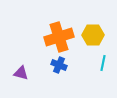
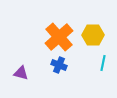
orange cross: rotated 24 degrees counterclockwise
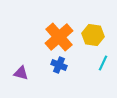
yellow hexagon: rotated 10 degrees clockwise
cyan line: rotated 14 degrees clockwise
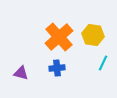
blue cross: moved 2 px left, 3 px down; rotated 28 degrees counterclockwise
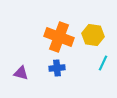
orange cross: rotated 28 degrees counterclockwise
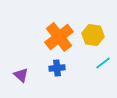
orange cross: rotated 32 degrees clockwise
cyan line: rotated 28 degrees clockwise
purple triangle: moved 2 px down; rotated 28 degrees clockwise
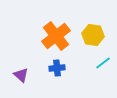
orange cross: moved 3 px left, 1 px up
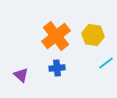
cyan line: moved 3 px right
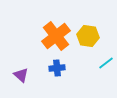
yellow hexagon: moved 5 px left, 1 px down
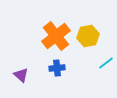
yellow hexagon: rotated 20 degrees counterclockwise
